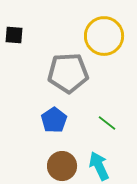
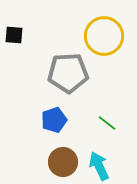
blue pentagon: rotated 15 degrees clockwise
brown circle: moved 1 px right, 4 px up
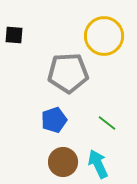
cyan arrow: moved 1 px left, 2 px up
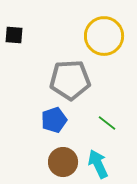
gray pentagon: moved 2 px right, 7 px down
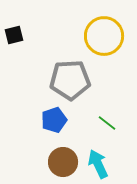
black square: rotated 18 degrees counterclockwise
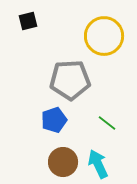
black square: moved 14 px right, 14 px up
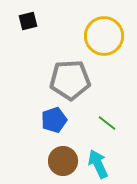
brown circle: moved 1 px up
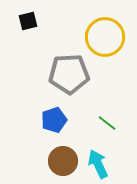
yellow circle: moved 1 px right, 1 px down
gray pentagon: moved 1 px left, 6 px up
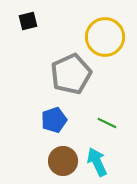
gray pentagon: moved 2 px right; rotated 21 degrees counterclockwise
green line: rotated 12 degrees counterclockwise
cyan arrow: moved 1 px left, 2 px up
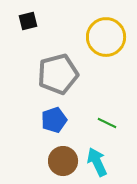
yellow circle: moved 1 px right
gray pentagon: moved 13 px left; rotated 9 degrees clockwise
